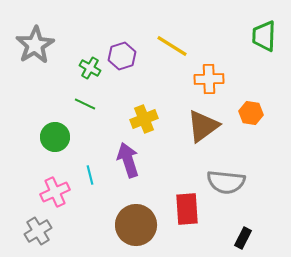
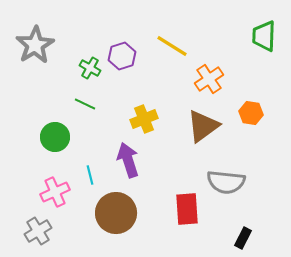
orange cross: rotated 32 degrees counterclockwise
brown circle: moved 20 px left, 12 px up
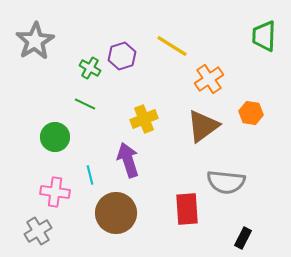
gray star: moved 4 px up
pink cross: rotated 32 degrees clockwise
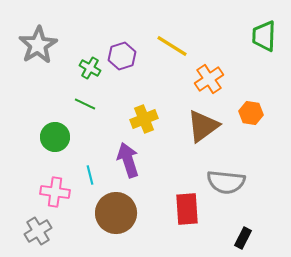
gray star: moved 3 px right, 4 px down
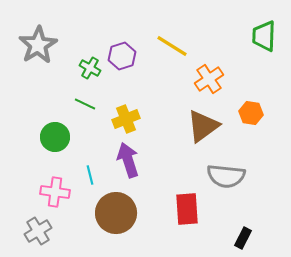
yellow cross: moved 18 px left
gray semicircle: moved 6 px up
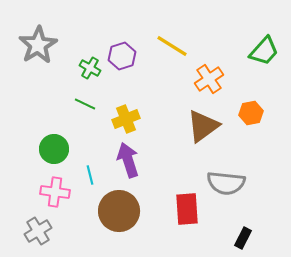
green trapezoid: moved 15 px down; rotated 140 degrees counterclockwise
orange hexagon: rotated 20 degrees counterclockwise
green circle: moved 1 px left, 12 px down
gray semicircle: moved 7 px down
brown circle: moved 3 px right, 2 px up
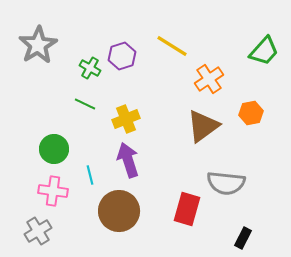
pink cross: moved 2 px left, 1 px up
red rectangle: rotated 20 degrees clockwise
